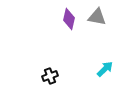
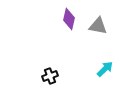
gray triangle: moved 1 px right, 9 px down
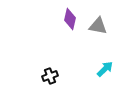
purple diamond: moved 1 px right
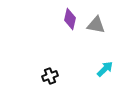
gray triangle: moved 2 px left, 1 px up
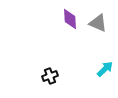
purple diamond: rotated 15 degrees counterclockwise
gray triangle: moved 2 px right, 2 px up; rotated 12 degrees clockwise
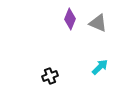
purple diamond: rotated 25 degrees clockwise
cyan arrow: moved 5 px left, 2 px up
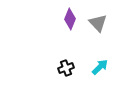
gray triangle: rotated 24 degrees clockwise
black cross: moved 16 px right, 8 px up
